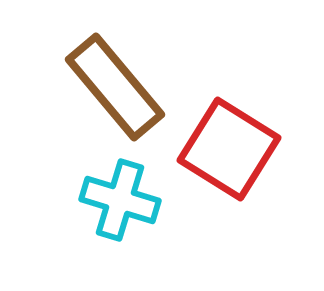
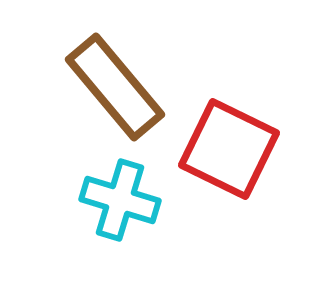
red square: rotated 6 degrees counterclockwise
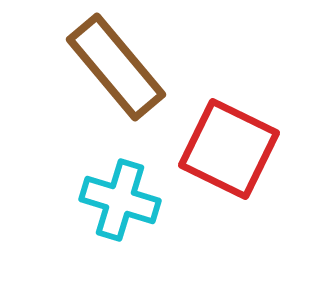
brown rectangle: moved 1 px right, 20 px up
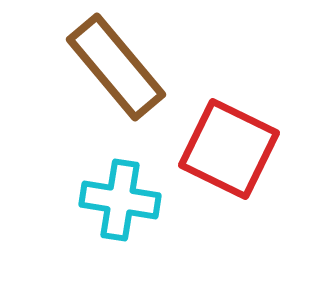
cyan cross: rotated 8 degrees counterclockwise
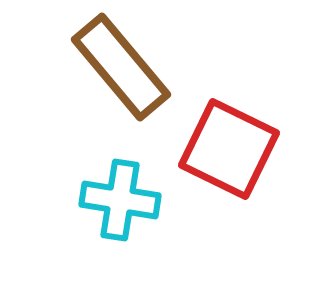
brown rectangle: moved 5 px right
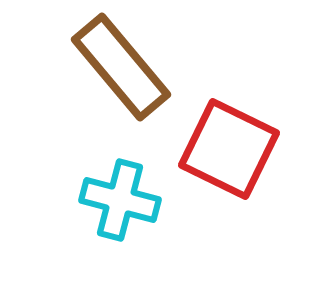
cyan cross: rotated 6 degrees clockwise
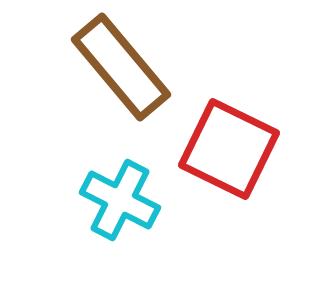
cyan cross: rotated 12 degrees clockwise
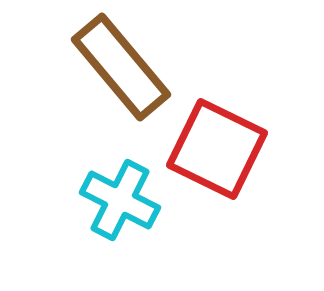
red square: moved 12 px left
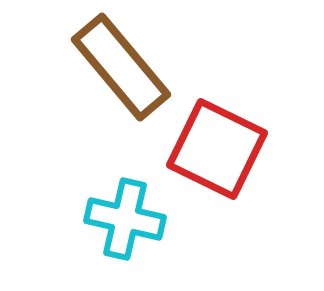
cyan cross: moved 5 px right, 19 px down; rotated 14 degrees counterclockwise
